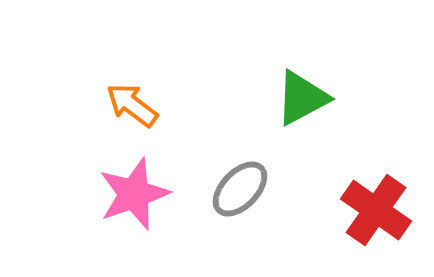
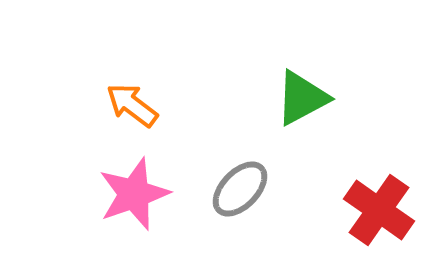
red cross: moved 3 px right
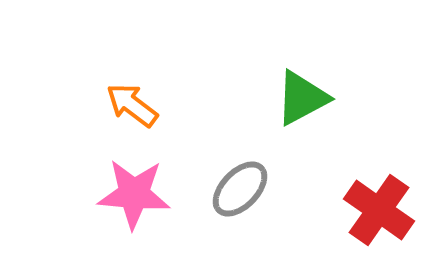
pink star: rotated 24 degrees clockwise
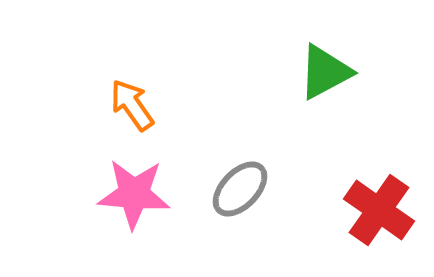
green triangle: moved 23 px right, 26 px up
orange arrow: rotated 18 degrees clockwise
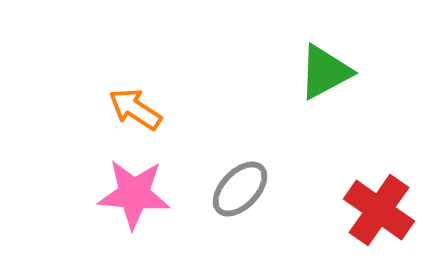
orange arrow: moved 3 px right, 4 px down; rotated 22 degrees counterclockwise
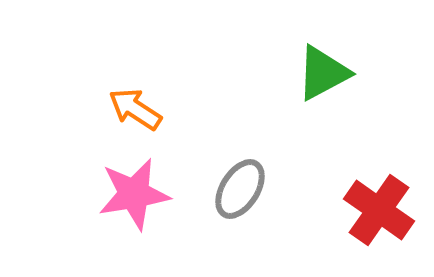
green triangle: moved 2 px left, 1 px down
gray ellipse: rotated 12 degrees counterclockwise
pink star: rotated 14 degrees counterclockwise
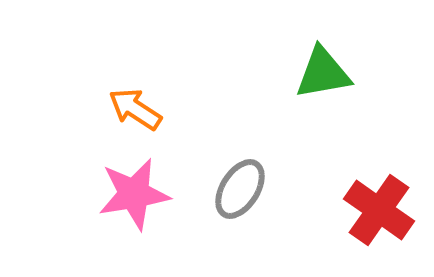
green triangle: rotated 18 degrees clockwise
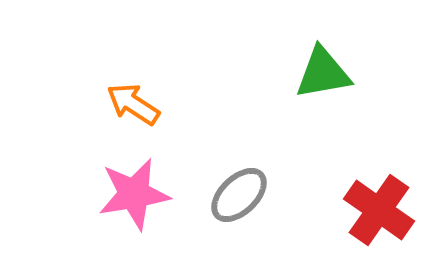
orange arrow: moved 2 px left, 5 px up
gray ellipse: moved 1 px left, 6 px down; rotated 14 degrees clockwise
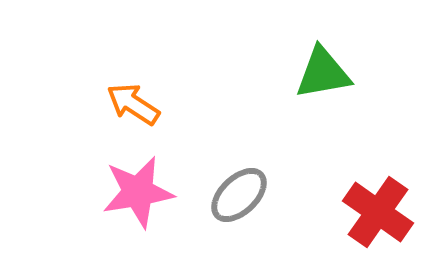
pink star: moved 4 px right, 2 px up
red cross: moved 1 px left, 2 px down
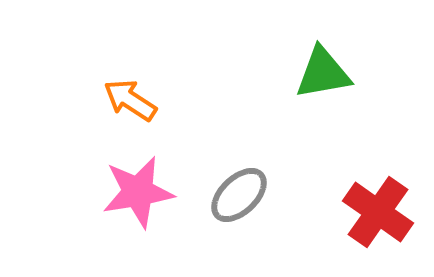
orange arrow: moved 3 px left, 4 px up
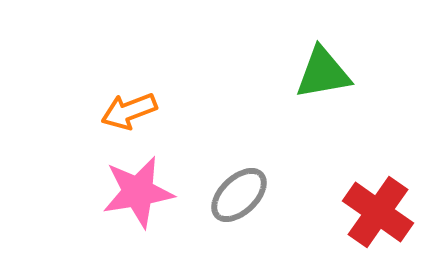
orange arrow: moved 1 px left, 11 px down; rotated 54 degrees counterclockwise
